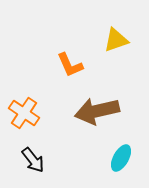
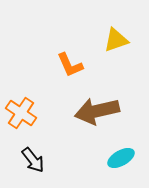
orange cross: moved 3 px left
cyan ellipse: rotated 32 degrees clockwise
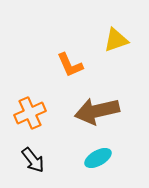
orange cross: moved 9 px right; rotated 32 degrees clockwise
cyan ellipse: moved 23 px left
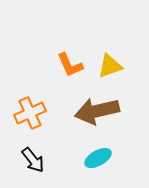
yellow triangle: moved 6 px left, 26 px down
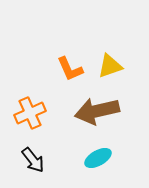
orange L-shape: moved 4 px down
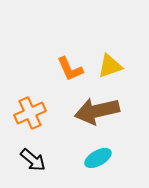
black arrow: rotated 12 degrees counterclockwise
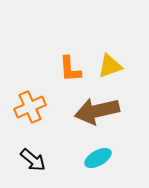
orange L-shape: rotated 20 degrees clockwise
orange cross: moved 6 px up
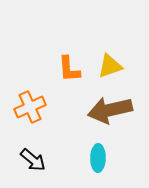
orange L-shape: moved 1 px left
brown arrow: moved 13 px right, 1 px up
cyan ellipse: rotated 60 degrees counterclockwise
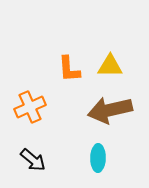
yellow triangle: rotated 20 degrees clockwise
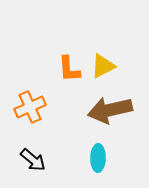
yellow triangle: moved 7 px left; rotated 28 degrees counterclockwise
